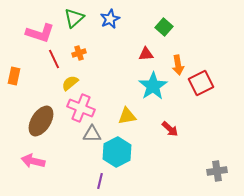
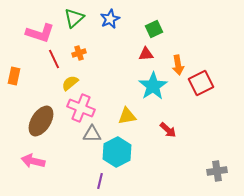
green square: moved 10 px left, 2 px down; rotated 24 degrees clockwise
red arrow: moved 2 px left, 1 px down
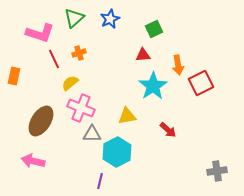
red triangle: moved 3 px left, 1 px down
